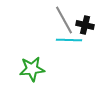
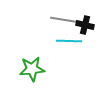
gray line: moved 1 px right; rotated 52 degrees counterclockwise
cyan line: moved 1 px down
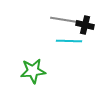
green star: moved 1 px right, 2 px down
